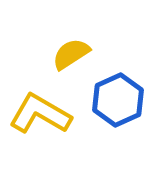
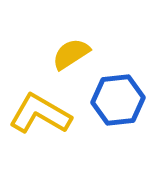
blue hexagon: rotated 18 degrees clockwise
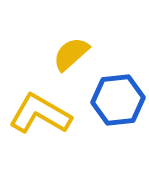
yellow semicircle: rotated 9 degrees counterclockwise
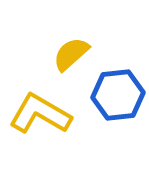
blue hexagon: moved 5 px up
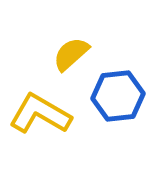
blue hexagon: moved 1 px down
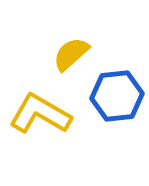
blue hexagon: moved 1 px left
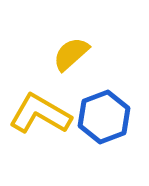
blue hexagon: moved 13 px left, 21 px down; rotated 15 degrees counterclockwise
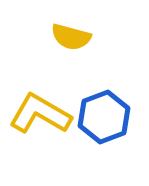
yellow semicircle: moved 17 px up; rotated 123 degrees counterclockwise
